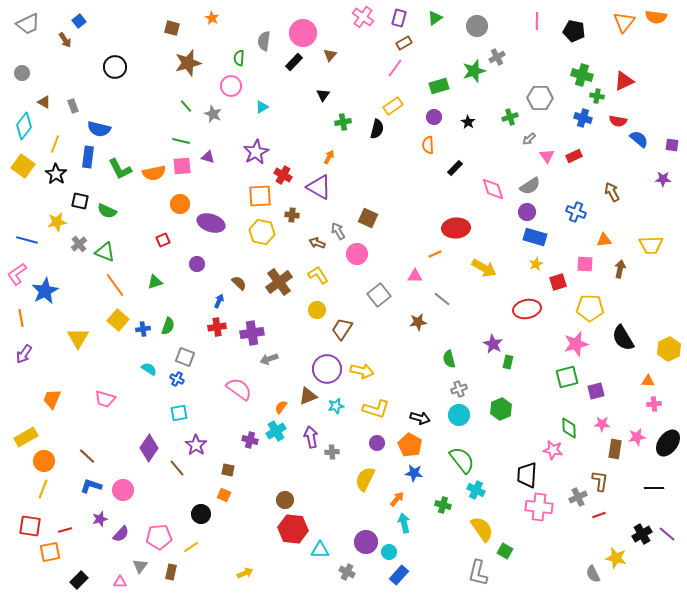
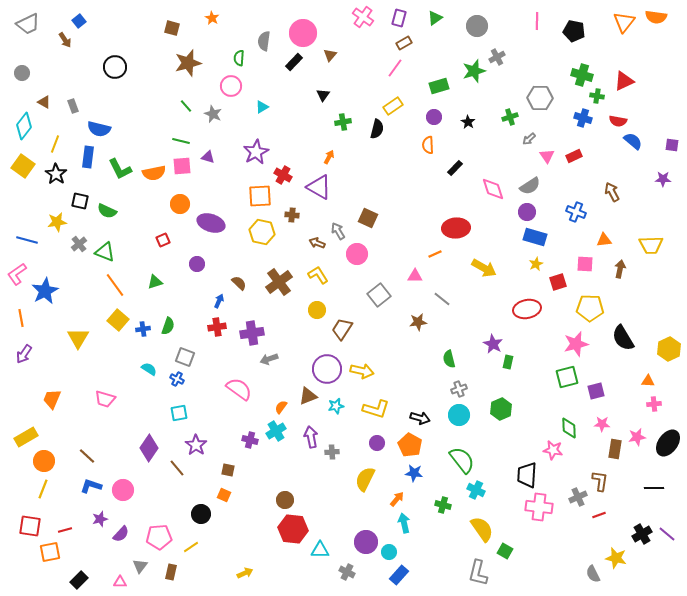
blue semicircle at (639, 139): moved 6 px left, 2 px down
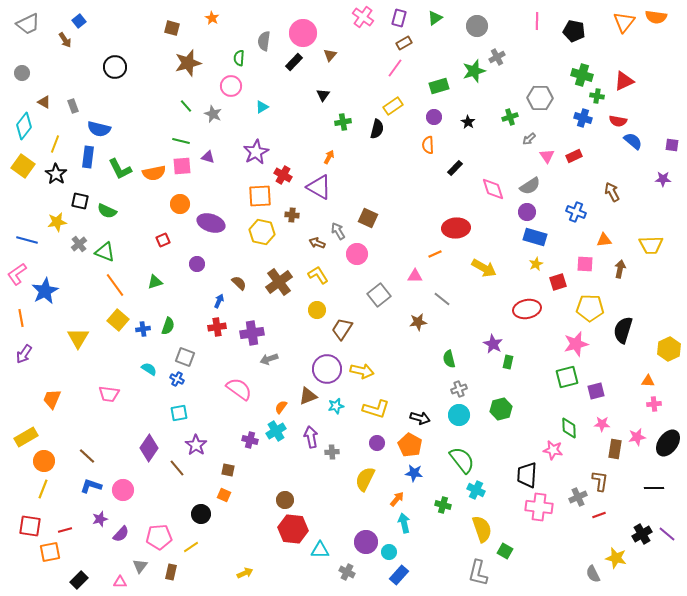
black semicircle at (623, 338): moved 8 px up; rotated 48 degrees clockwise
pink trapezoid at (105, 399): moved 4 px right, 5 px up; rotated 10 degrees counterclockwise
green hexagon at (501, 409): rotated 10 degrees clockwise
yellow semicircle at (482, 529): rotated 16 degrees clockwise
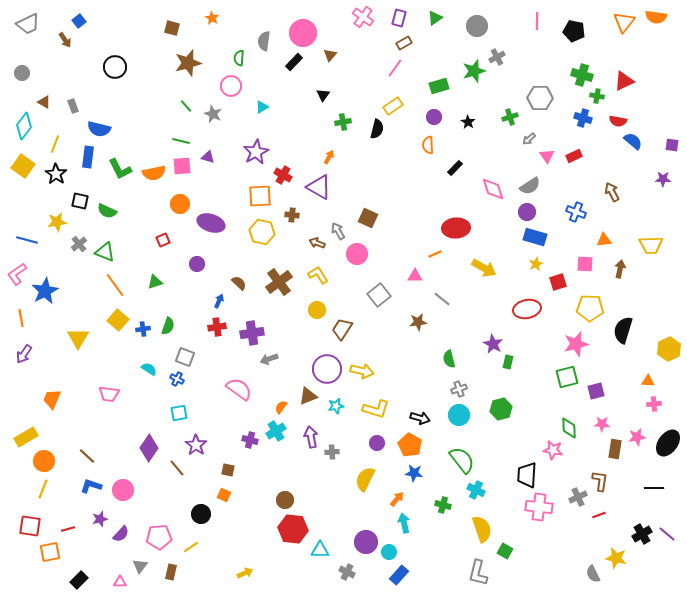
red line at (65, 530): moved 3 px right, 1 px up
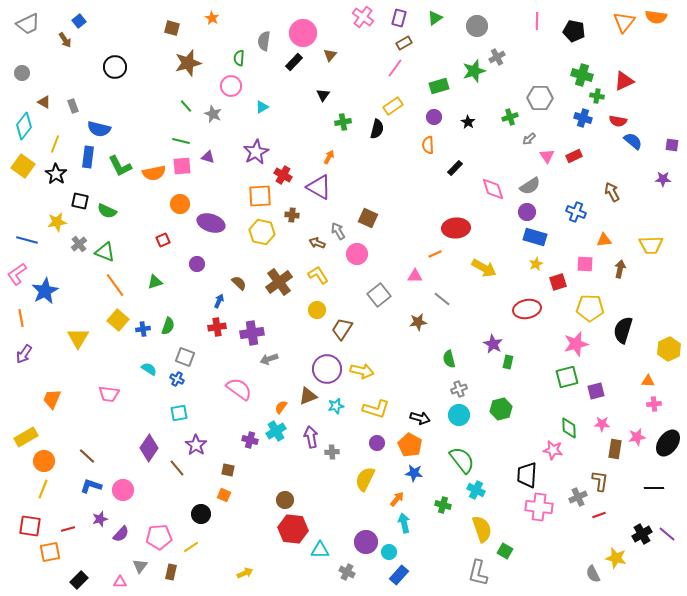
green L-shape at (120, 169): moved 3 px up
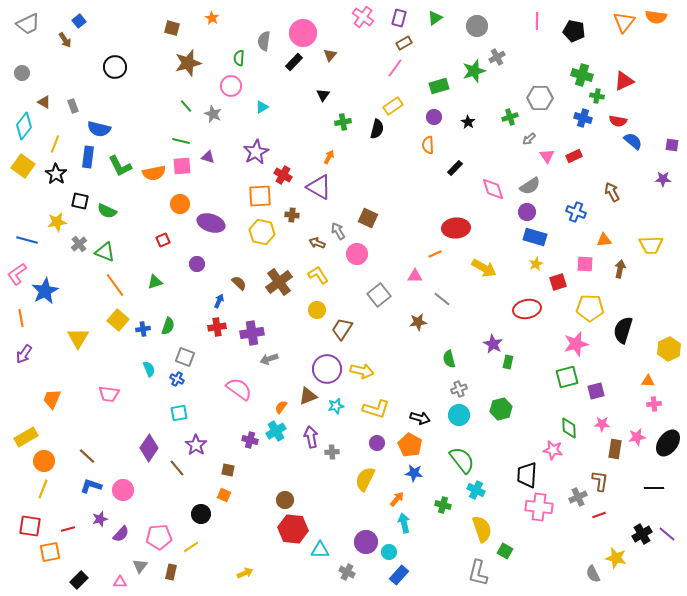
cyan semicircle at (149, 369): rotated 35 degrees clockwise
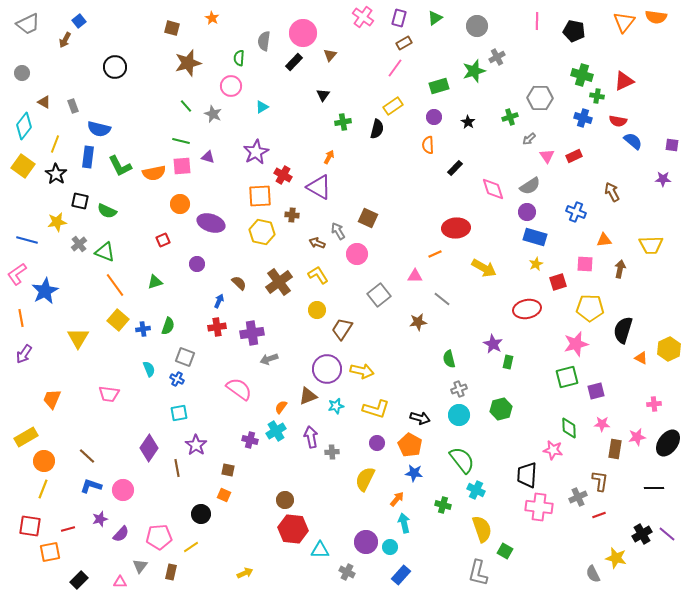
brown arrow at (65, 40): rotated 63 degrees clockwise
orange triangle at (648, 381): moved 7 px left, 23 px up; rotated 24 degrees clockwise
brown line at (177, 468): rotated 30 degrees clockwise
cyan circle at (389, 552): moved 1 px right, 5 px up
blue rectangle at (399, 575): moved 2 px right
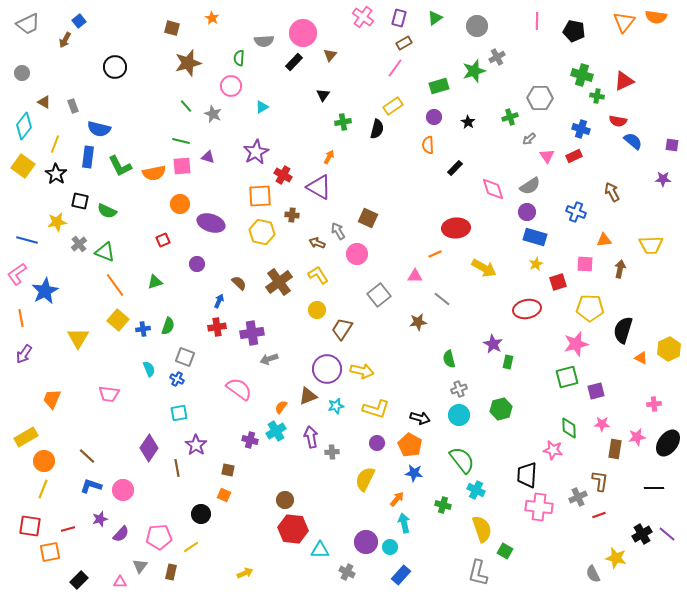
gray semicircle at (264, 41): rotated 102 degrees counterclockwise
blue cross at (583, 118): moved 2 px left, 11 px down
